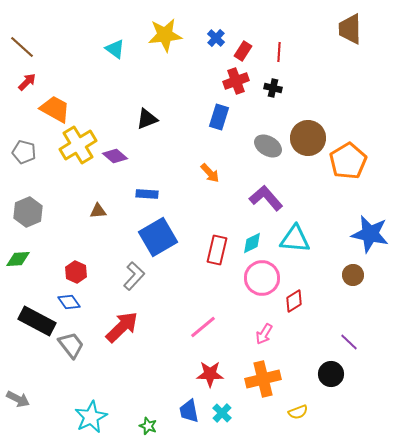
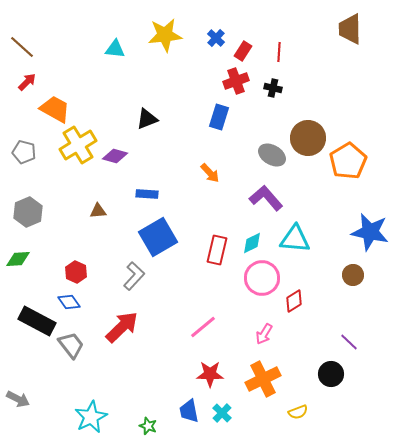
cyan triangle at (115, 49): rotated 30 degrees counterclockwise
gray ellipse at (268, 146): moved 4 px right, 9 px down
purple diamond at (115, 156): rotated 25 degrees counterclockwise
blue star at (370, 234): moved 2 px up
orange cross at (263, 379): rotated 12 degrees counterclockwise
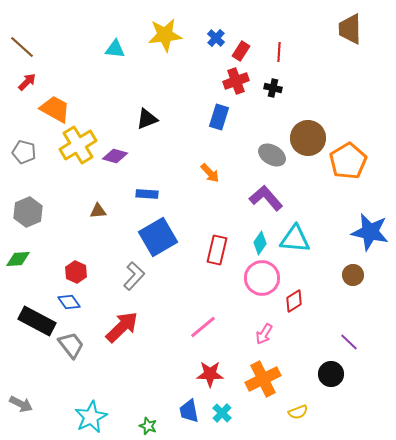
red rectangle at (243, 51): moved 2 px left
cyan diamond at (252, 243): moved 8 px right; rotated 30 degrees counterclockwise
gray arrow at (18, 399): moved 3 px right, 5 px down
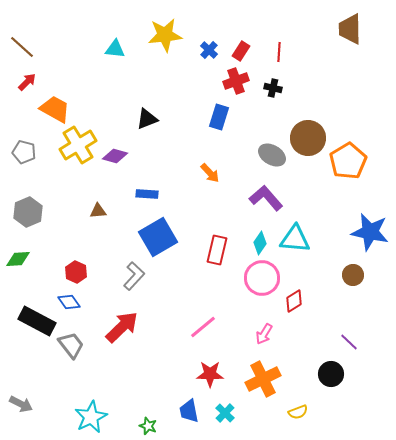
blue cross at (216, 38): moved 7 px left, 12 px down
cyan cross at (222, 413): moved 3 px right
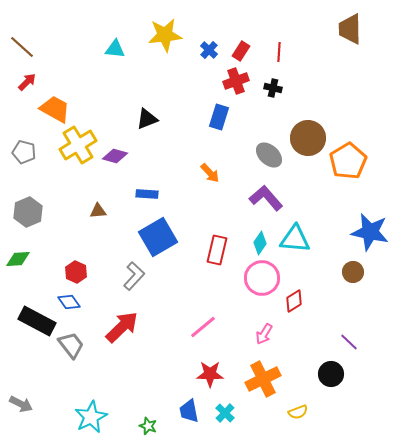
gray ellipse at (272, 155): moved 3 px left; rotated 12 degrees clockwise
brown circle at (353, 275): moved 3 px up
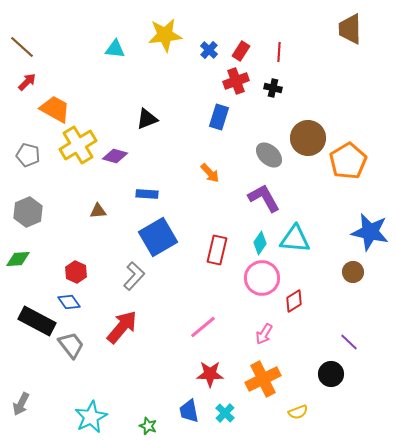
gray pentagon at (24, 152): moved 4 px right, 3 px down
purple L-shape at (266, 198): moved 2 px left; rotated 12 degrees clockwise
red arrow at (122, 327): rotated 6 degrees counterclockwise
gray arrow at (21, 404): rotated 90 degrees clockwise
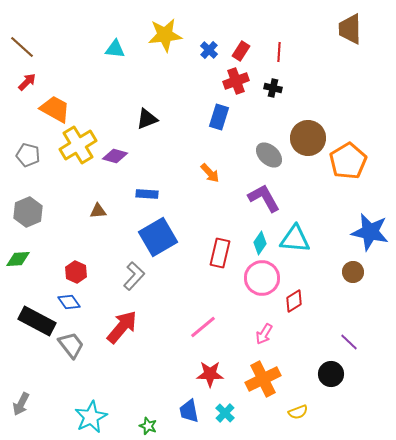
red rectangle at (217, 250): moved 3 px right, 3 px down
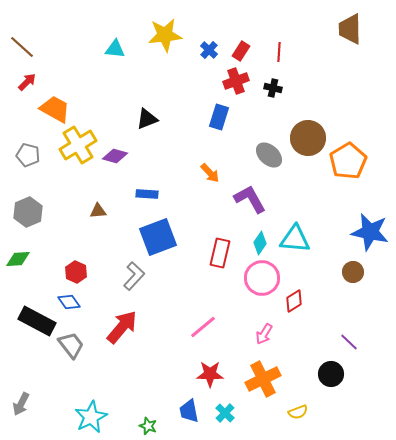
purple L-shape at (264, 198): moved 14 px left, 1 px down
blue square at (158, 237): rotated 9 degrees clockwise
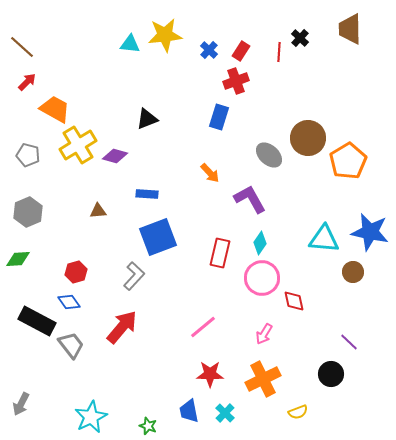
cyan triangle at (115, 49): moved 15 px right, 5 px up
black cross at (273, 88): moved 27 px right, 50 px up; rotated 30 degrees clockwise
cyan triangle at (295, 239): moved 29 px right
red hexagon at (76, 272): rotated 20 degrees clockwise
red diamond at (294, 301): rotated 70 degrees counterclockwise
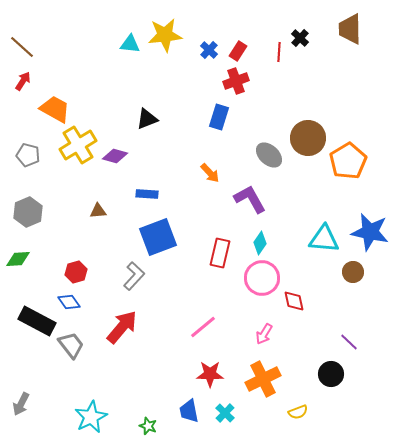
red rectangle at (241, 51): moved 3 px left
red arrow at (27, 82): moved 4 px left, 1 px up; rotated 12 degrees counterclockwise
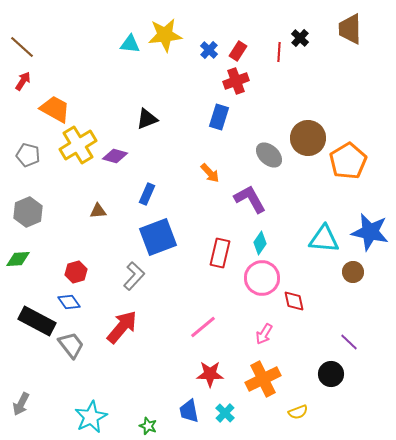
blue rectangle at (147, 194): rotated 70 degrees counterclockwise
